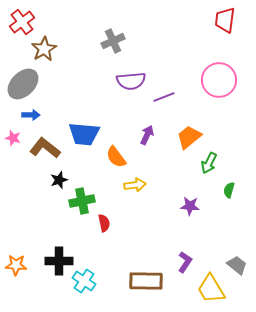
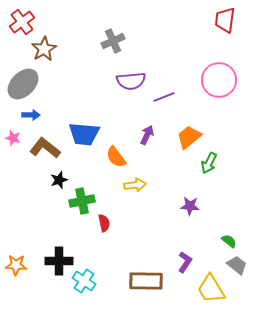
green semicircle: moved 51 px down; rotated 112 degrees clockwise
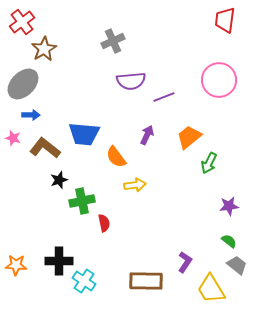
purple star: moved 39 px right; rotated 12 degrees counterclockwise
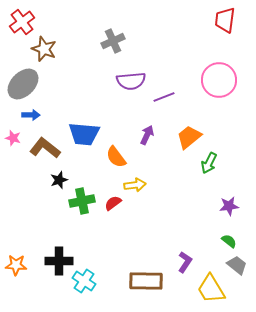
brown star: rotated 20 degrees counterclockwise
red semicircle: moved 9 px right, 20 px up; rotated 114 degrees counterclockwise
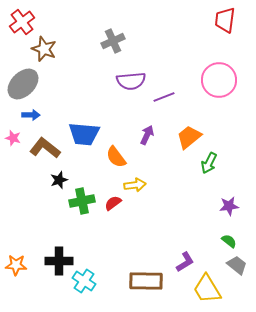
purple L-shape: rotated 25 degrees clockwise
yellow trapezoid: moved 4 px left
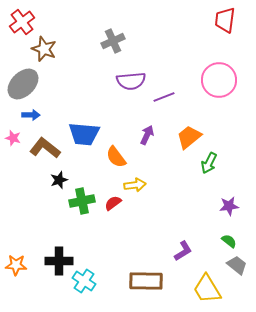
purple L-shape: moved 2 px left, 11 px up
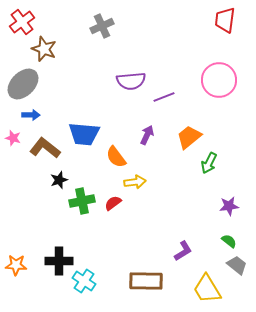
gray cross: moved 11 px left, 15 px up
yellow arrow: moved 3 px up
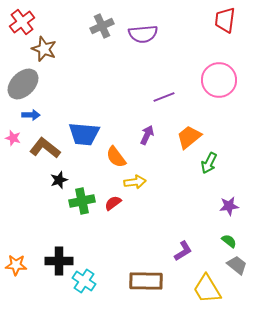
purple semicircle: moved 12 px right, 47 px up
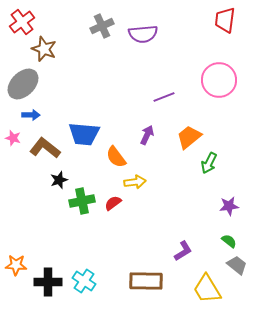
black cross: moved 11 px left, 21 px down
